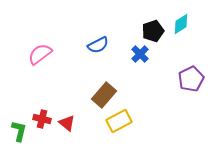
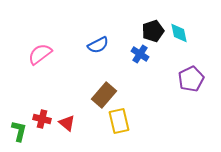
cyan diamond: moved 2 px left, 9 px down; rotated 70 degrees counterclockwise
blue cross: rotated 12 degrees counterclockwise
yellow rectangle: rotated 75 degrees counterclockwise
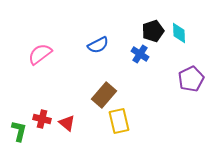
cyan diamond: rotated 10 degrees clockwise
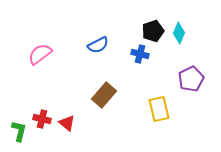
cyan diamond: rotated 25 degrees clockwise
blue cross: rotated 18 degrees counterclockwise
yellow rectangle: moved 40 px right, 12 px up
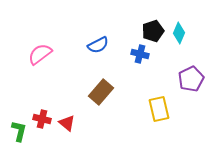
brown rectangle: moved 3 px left, 3 px up
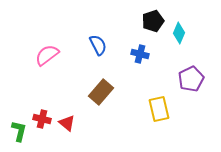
black pentagon: moved 10 px up
blue semicircle: rotated 90 degrees counterclockwise
pink semicircle: moved 7 px right, 1 px down
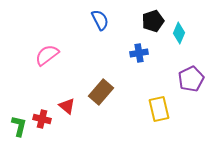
blue semicircle: moved 2 px right, 25 px up
blue cross: moved 1 px left, 1 px up; rotated 24 degrees counterclockwise
red triangle: moved 17 px up
green L-shape: moved 5 px up
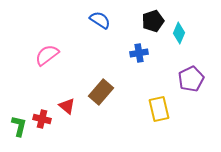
blue semicircle: rotated 30 degrees counterclockwise
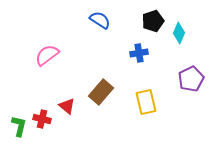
yellow rectangle: moved 13 px left, 7 px up
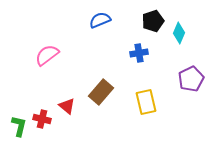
blue semicircle: rotated 55 degrees counterclockwise
